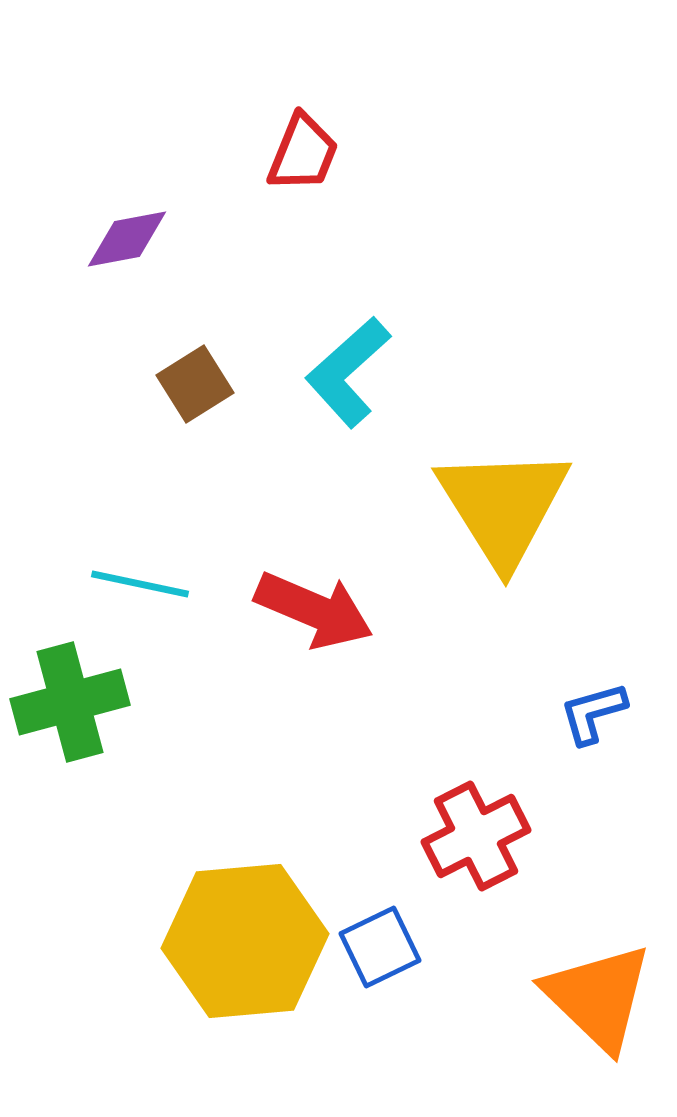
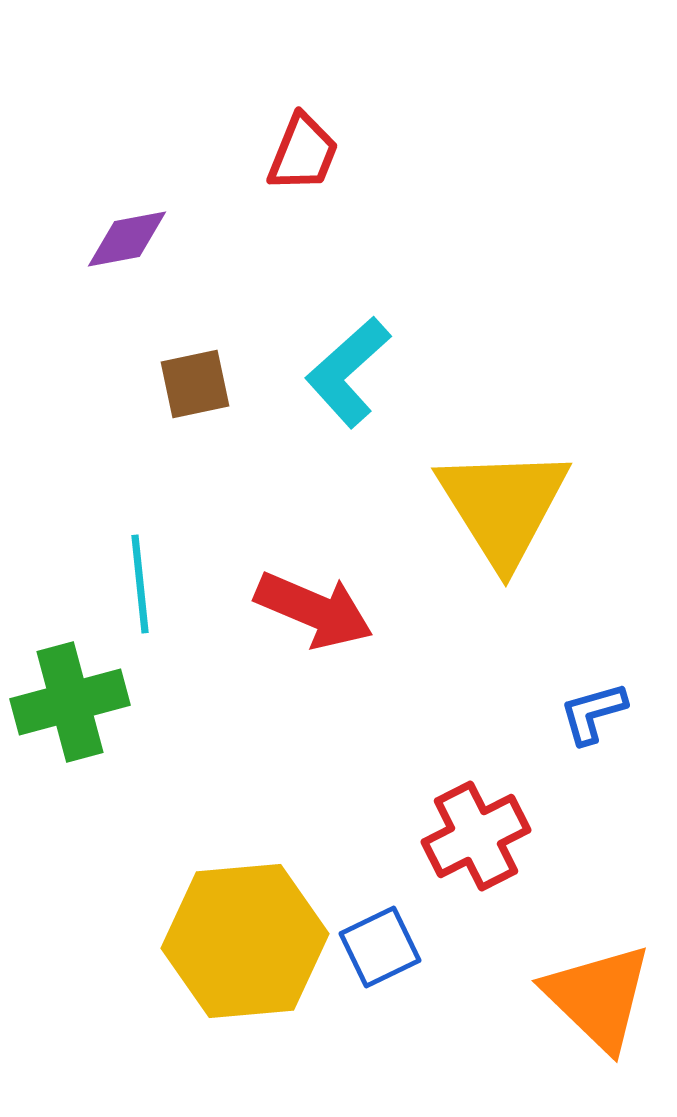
brown square: rotated 20 degrees clockwise
cyan line: rotated 72 degrees clockwise
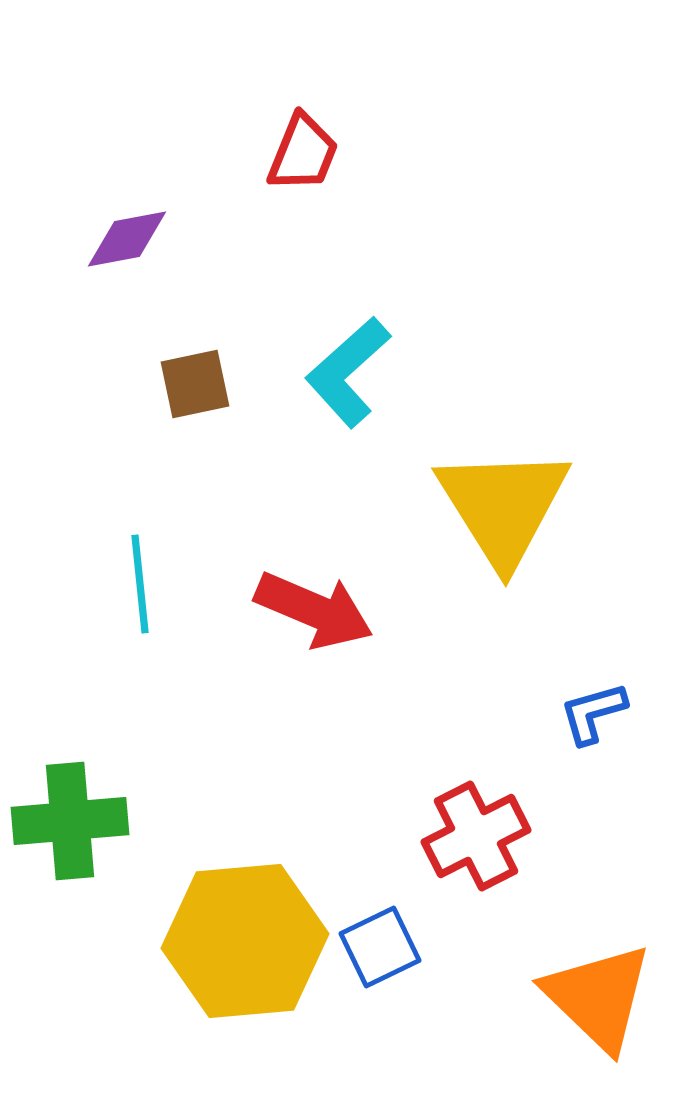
green cross: moved 119 px down; rotated 10 degrees clockwise
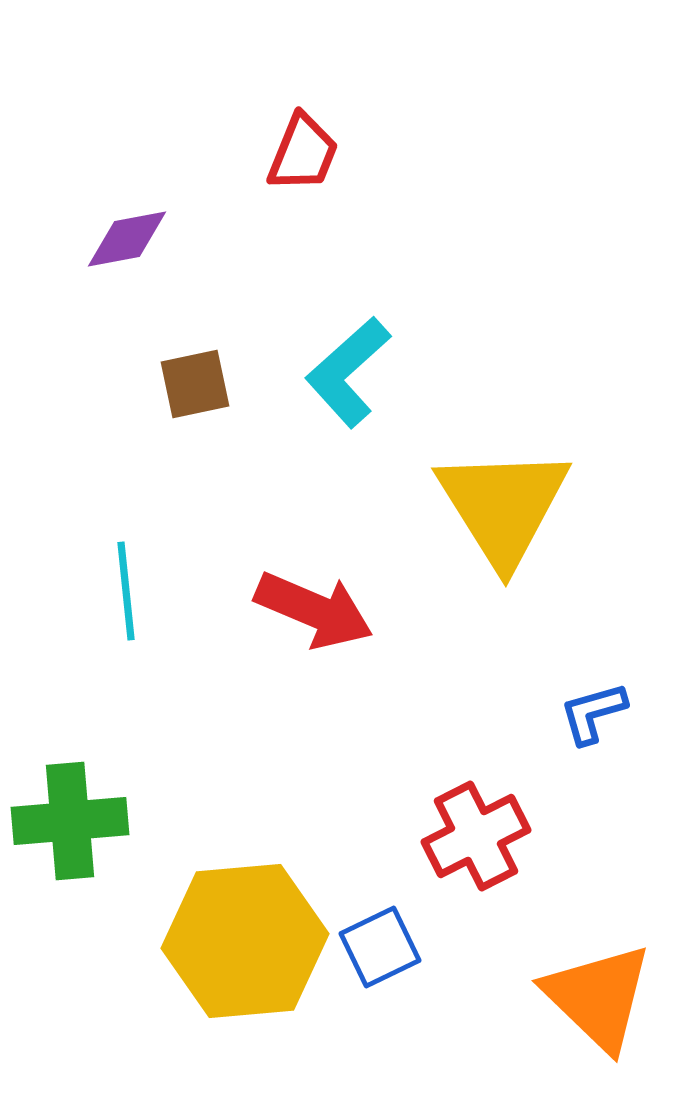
cyan line: moved 14 px left, 7 px down
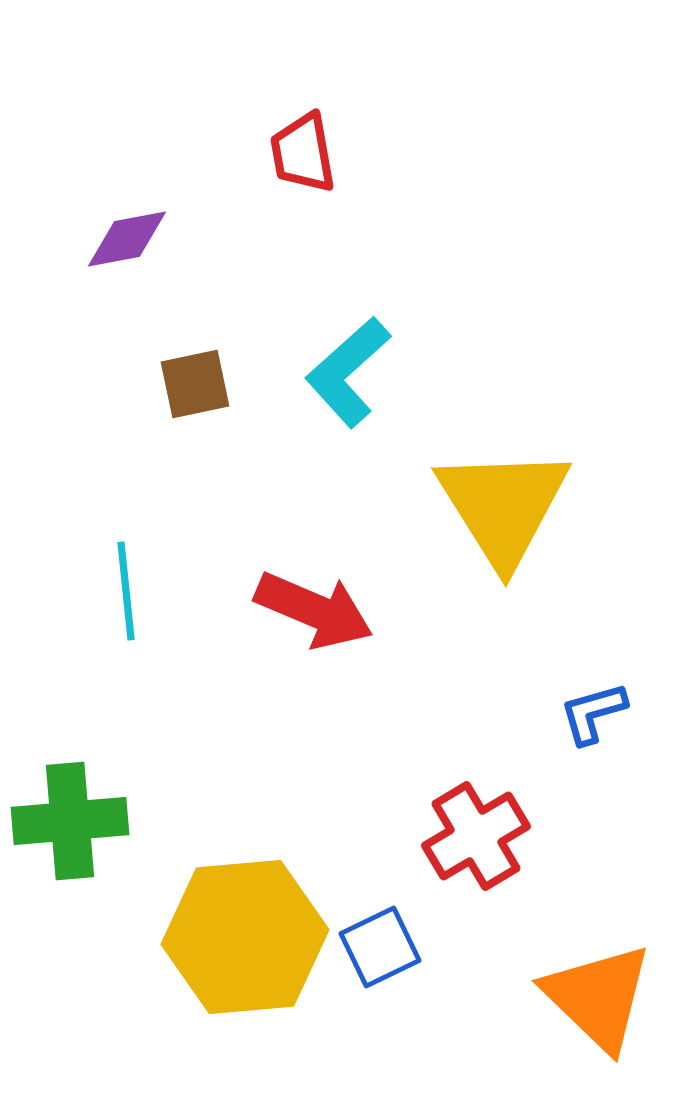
red trapezoid: rotated 148 degrees clockwise
red cross: rotated 4 degrees counterclockwise
yellow hexagon: moved 4 px up
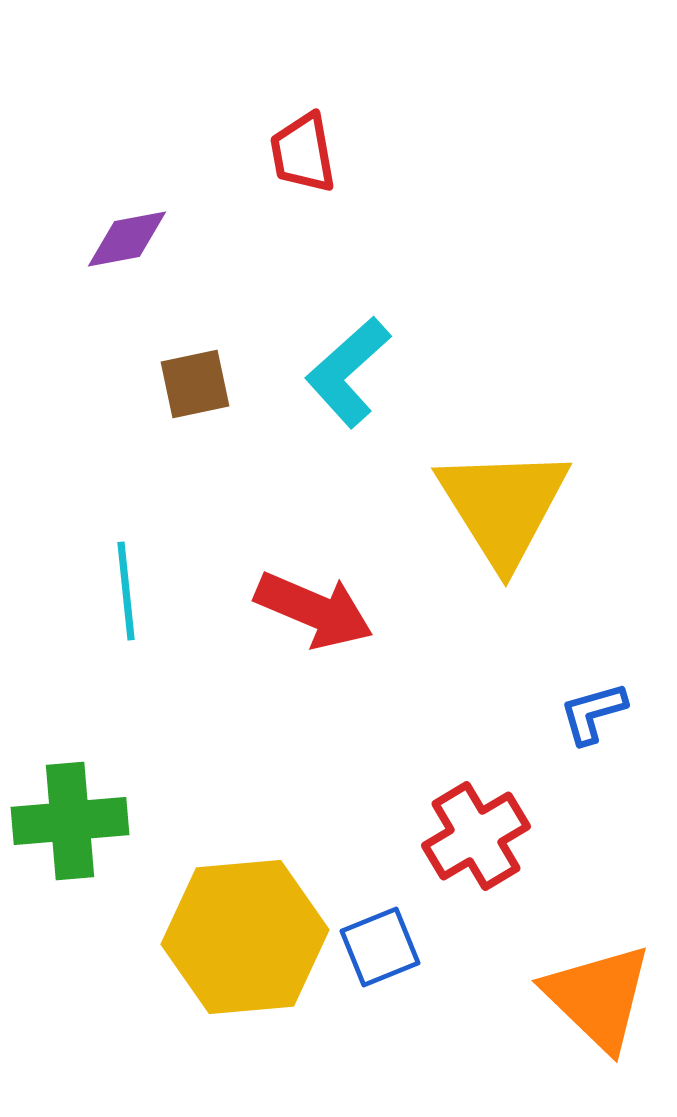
blue square: rotated 4 degrees clockwise
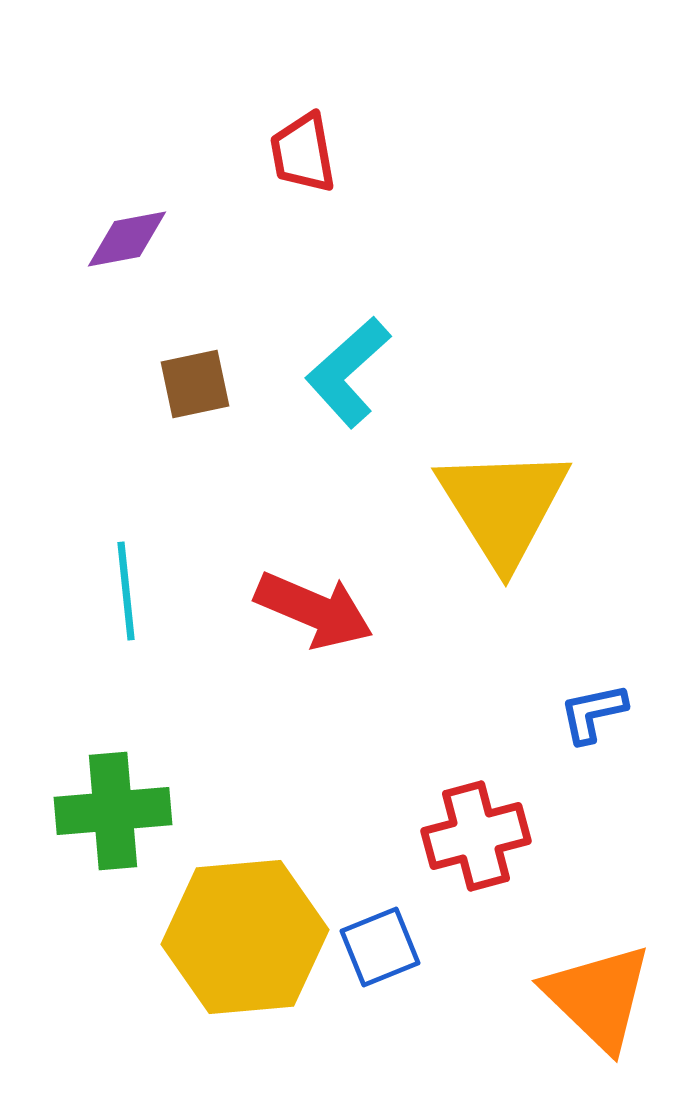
blue L-shape: rotated 4 degrees clockwise
green cross: moved 43 px right, 10 px up
red cross: rotated 16 degrees clockwise
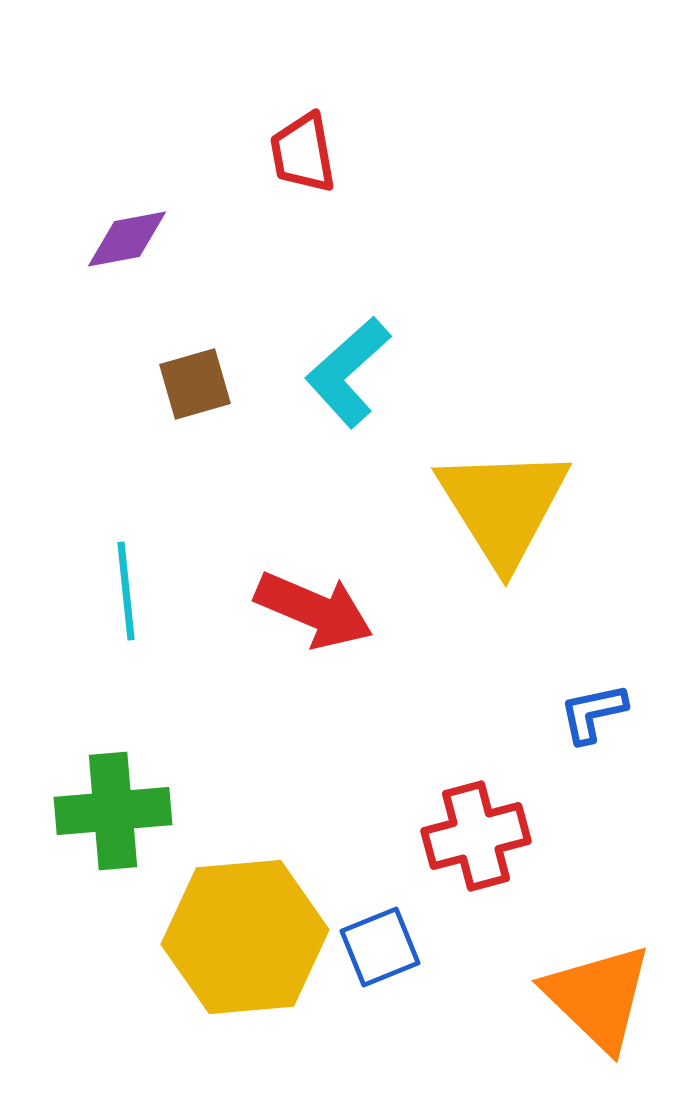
brown square: rotated 4 degrees counterclockwise
